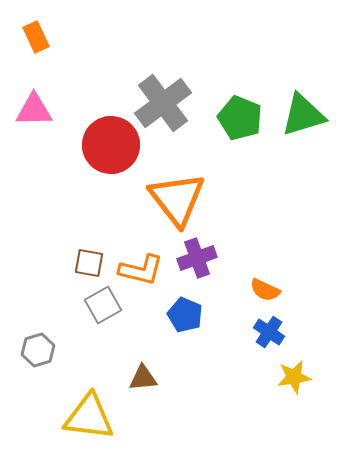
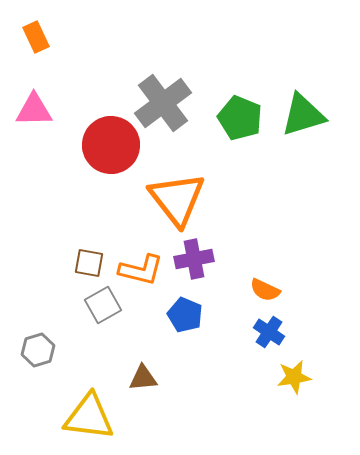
purple cross: moved 3 px left, 1 px down; rotated 9 degrees clockwise
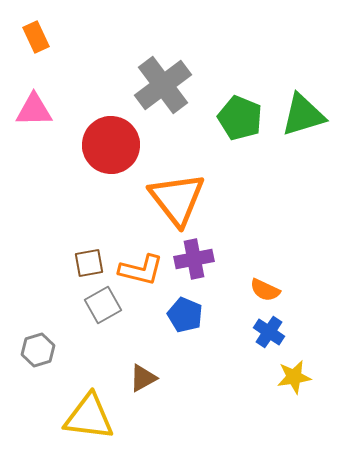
gray cross: moved 18 px up
brown square: rotated 20 degrees counterclockwise
brown triangle: rotated 24 degrees counterclockwise
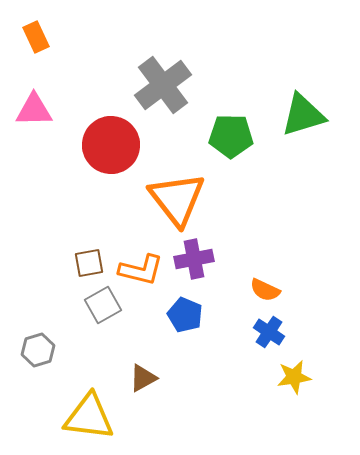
green pentagon: moved 9 px left, 18 px down; rotated 21 degrees counterclockwise
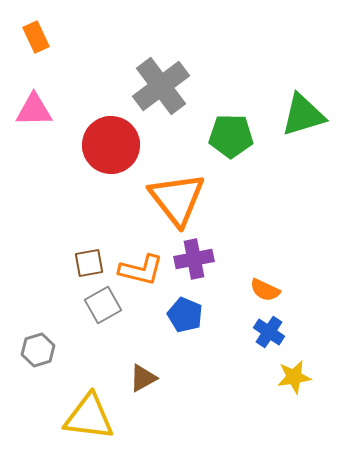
gray cross: moved 2 px left, 1 px down
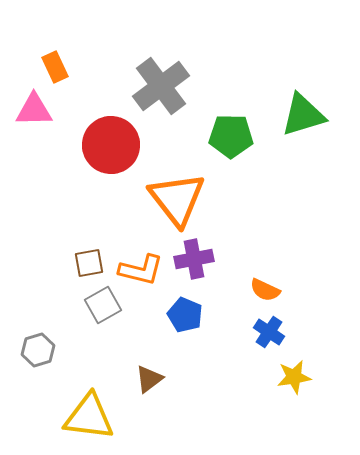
orange rectangle: moved 19 px right, 30 px down
brown triangle: moved 6 px right, 1 px down; rotated 8 degrees counterclockwise
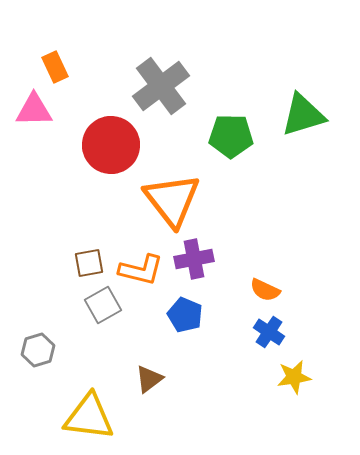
orange triangle: moved 5 px left, 1 px down
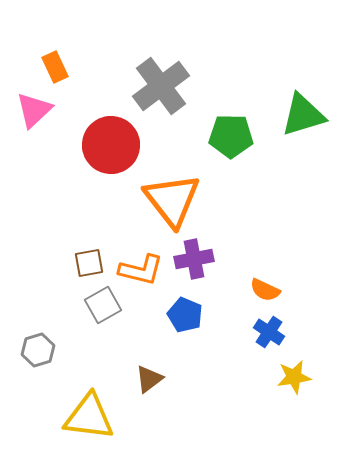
pink triangle: rotated 42 degrees counterclockwise
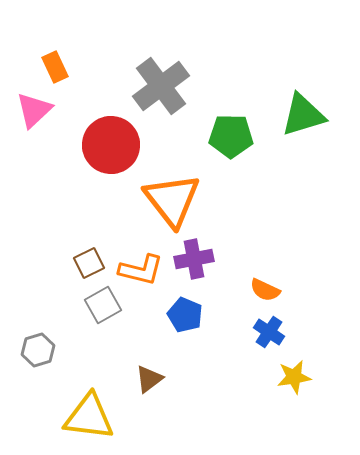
brown square: rotated 16 degrees counterclockwise
